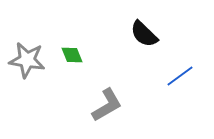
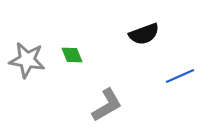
black semicircle: rotated 64 degrees counterclockwise
blue line: rotated 12 degrees clockwise
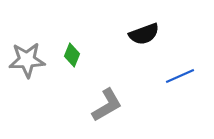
green diamond: rotated 45 degrees clockwise
gray star: rotated 12 degrees counterclockwise
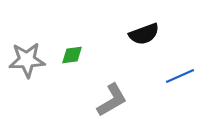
green diamond: rotated 60 degrees clockwise
gray L-shape: moved 5 px right, 5 px up
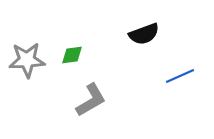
gray L-shape: moved 21 px left
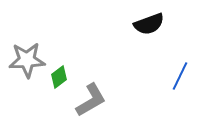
black semicircle: moved 5 px right, 10 px up
green diamond: moved 13 px left, 22 px down; rotated 30 degrees counterclockwise
blue line: rotated 40 degrees counterclockwise
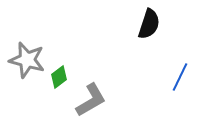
black semicircle: rotated 52 degrees counterclockwise
gray star: rotated 18 degrees clockwise
blue line: moved 1 px down
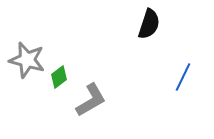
blue line: moved 3 px right
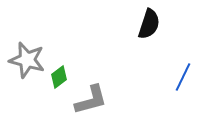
gray L-shape: rotated 15 degrees clockwise
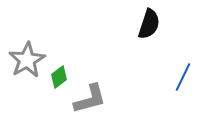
gray star: rotated 27 degrees clockwise
gray L-shape: moved 1 px left, 1 px up
